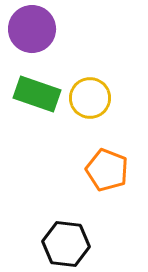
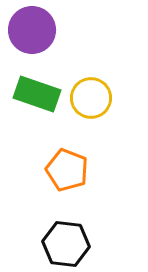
purple circle: moved 1 px down
yellow circle: moved 1 px right
orange pentagon: moved 40 px left
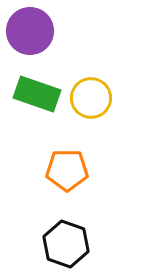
purple circle: moved 2 px left, 1 px down
orange pentagon: rotated 21 degrees counterclockwise
black hexagon: rotated 12 degrees clockwise
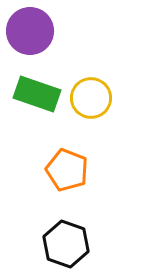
orange pentagon: rotated 21 degrees clockwise
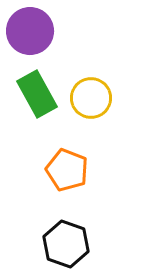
green rectangle: rotated 42 degrees clockwise
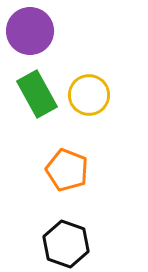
yellow circle: moved 2 px left, 3 px up
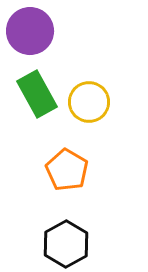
yellow circle: moved 7 px down
orange pentagon: rotated 9 degrees clockwise
black hexagon: rotated 12 degrees clockwise
